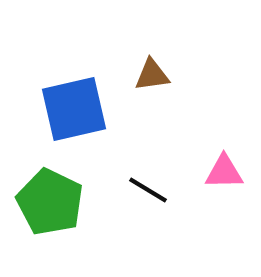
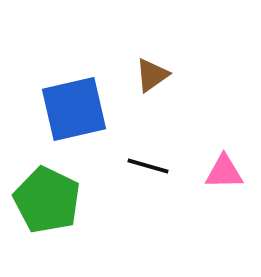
brown triangle: rotated 27 degrees counterclockwise
black line: moved 24 px up; rotated 15 degrees counterclockwise
green pentagon: moved 3 px left, 2 px up
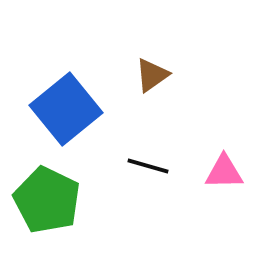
blue square: moved 8 px left; rotated 26 degrees counterclockwise
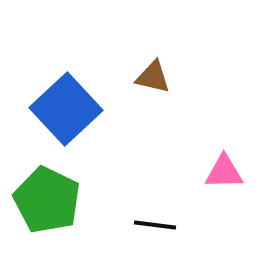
brown triangle: moved 1 px right, 2 px down; rotated 48 degrees clockwise
blue square: rotated 4 degrees counterclockwise
black line: moved 7 px right, 59 px down; rotated 9 degrees counterclockwise
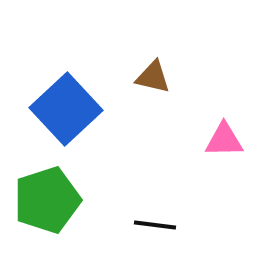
pink triangle: moved 32 px up
green pentagon: rotated 28 degrees clockwise
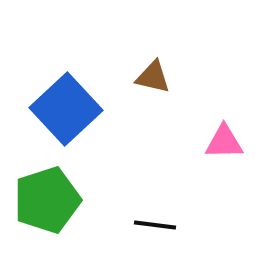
pink triangle: moved 2 px down
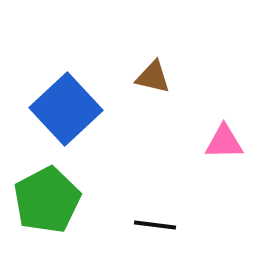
green pentagon: rotated 10 degrees counterclockwise
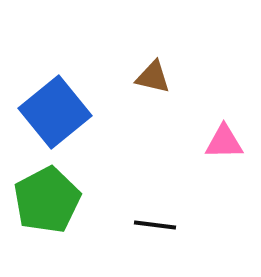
blue square: moved 11 px left, 3 px down; rotated 4 degrees clockwise
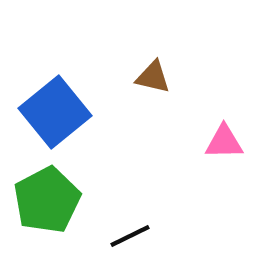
black line: moved 25 px left, 11 px down; rotated 33 degrees counterclockwise
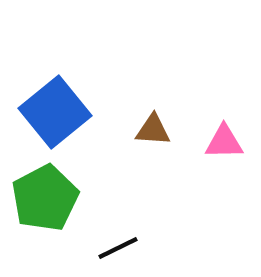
brown triangle: moved 53 px down; rotated 9 degrees counterclockwise
green pentagon: moved 2 px left, 2 px up
black line: moved 12 px left, 12 px down
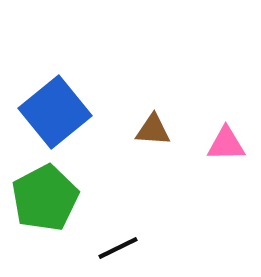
pink triangle: moved 2 px right, 2 px down
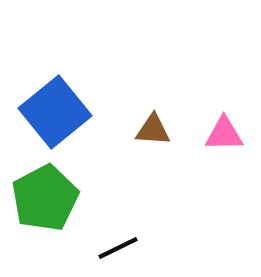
pink triangle: moved 2 px left, 10 px up
